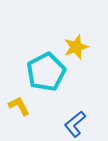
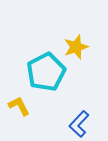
blue L-shape: moved 4 px right; rotated 8 degrees counterclockwise
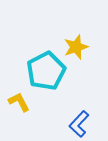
cyan pentagon: moved 1 px up
yellow L-shape: moved 4 px up
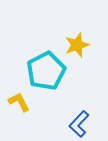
yellow star: moved 1 px right, 2 px up
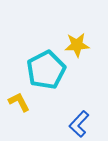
yellow star: rotated 15 degrees clockwise
cyan pentagon: moved 1 px up
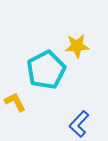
yellow star: moved 1 px down
yellow L-shape: moved 4 px left
